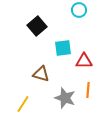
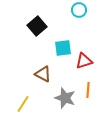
red triangle: rotated 18 degrees counterclockwise
brown triangle: moved 2 px right; rotated 12 degrees clockwise
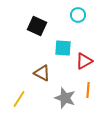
cyan circle: moved 1 px left, 5 px down
black square: rotated 24 degrees counterclockwise
cyan square: rotated 12 degrees clockwise
red triangle: rotated 12 degrees counterclockwise
brown triangle: moved 1 px left, 1 px up
yellow line: moved 4 px left, 5 px up
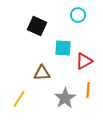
brown triangle: rotated 30 degrees counterclockwise
gray star: rotated 20 degrees clockwise
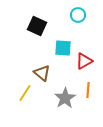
brown triangle: rotated 42 degrees clockwise
yellow line: moved 6 px right, 6 px up
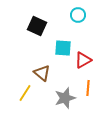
red triangle: moved 1 px left, 1 px up
orange line: moved 2 px up
gray star: rotated 15 degrees clockwise
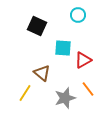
orange line: moved 1 px down; rotated 42 degrees counterclockwise
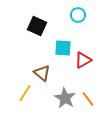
orange line: moved 10 px down
gray star: rotated 25 degrees counterclockwise
